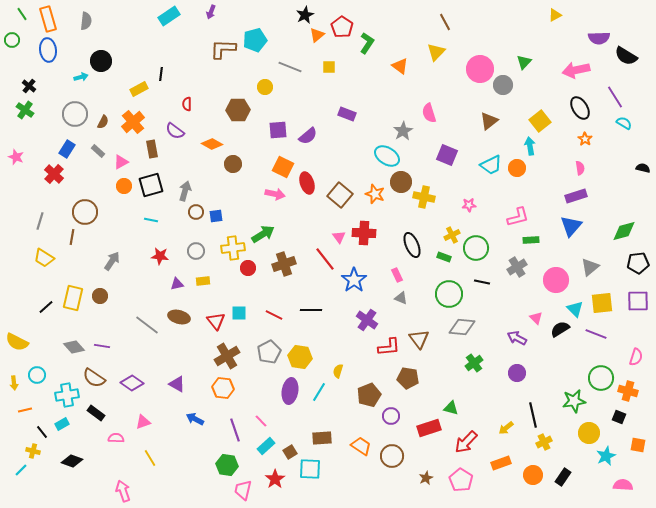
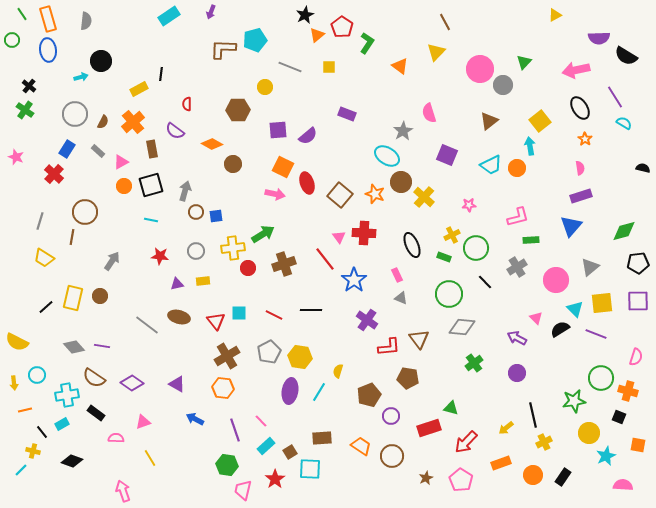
purple rectangle at (576, 196): moved 5 px right
yellow cross at (424, 197): rotated 30 degrees clockwise
black line at (482, 282): moved 3 px right; rotated 35 degrees clockwise
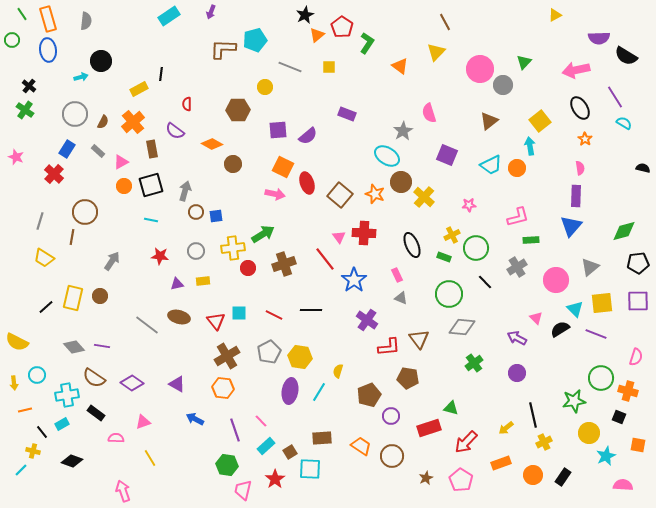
purple rectangle at (581, 196): moved 5 px left; rotated 70 degrees counterclockwise
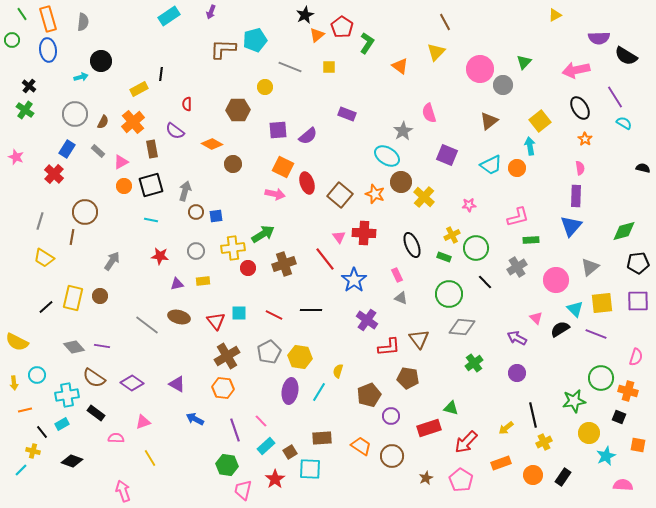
gray semicircle at (86, 21): moved 3 px left, 1 px down
